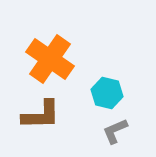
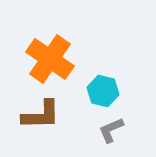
cyan hexagon: moved 4 px left, 2 px up
gray L-shape: moved 4 px left, 1 px up
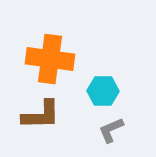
orange cross: rotated 27 degrees counterclockwise
cyan hexagon: rotated 12 degrees counterclockwise
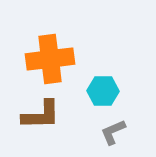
orange cross: rotated 15 degrees counterclockwise
gray L-shape: moved 2 px right, 2 px down
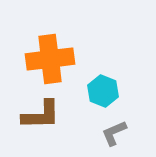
cyan hexagon: rotated 20 degrees clockwise
gray L-shape: moved 1 px right, 1 px down
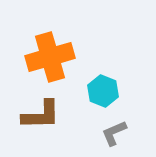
orange cross: moved 2 px up; rotated 9 degrees counterclockwise
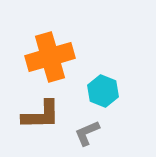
gray L-shape: moved 27 px left
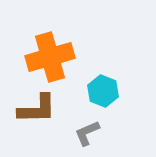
brown L-shape: moved 4 px left, 6 px up
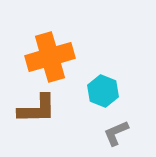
gray L-shape: moved 29 px right
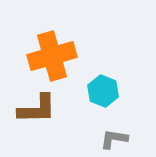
orange cross: moved 2 px right, 1 px up
gray L-shape: moved 2 px left, 6 px down; rotated 32 degrees clockwise
